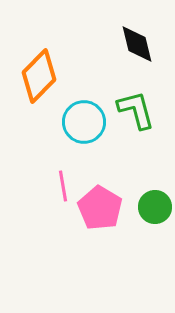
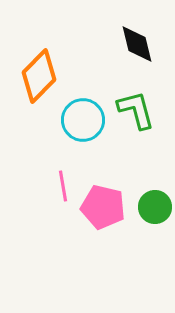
cyan circle: moved 1 px left, 2 px up
pink pentagon: moved 3 px right, 1 px up; rotated 18 degrees counterclockwise
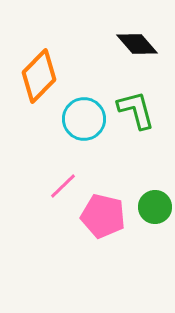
black diamond: rotated 27 degrees counterclockwise
cyan circle: moved 1 px right, 1 px up
pink line: rotated 56 degrees clockwise
pink pentagon: moved 9 px down
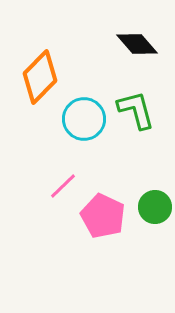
orange diamond: moved 1 px right, 1 px down
pink pentagon: rotated 12 degrees clockwise
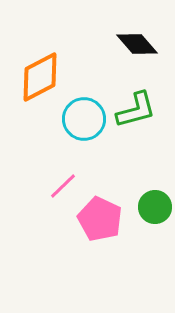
orange diamond: rotated 18 degrees clockwise
green L-shape: rotated 90 degrees clockwise
pink pentagon: moved 3 px left, 3 px down
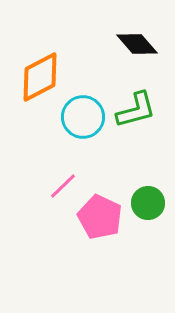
cyan circle: moved 1 px left, 2 px up
green circle: moved 7 px left, 4 px up
pink pentagon: moved 2 px up
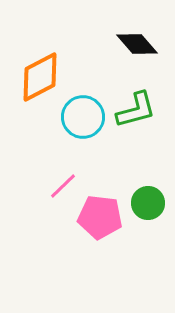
pink pentagon: rotated 18 degrees counterclockwise
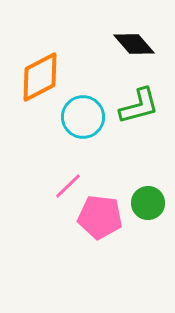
black diamond: moved 3 px left
green L-shape: moved 3 px right, 4 px up
pink line: moved 5 px right
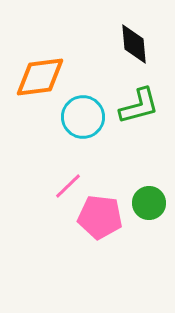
black diamond: rotated 36 degrees clockwise
orange diamond: rotated 20 degrees clockwise
green circle: moved 1 px right
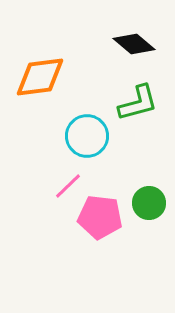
black diamond: rotated 45 degrees counterclockwise
green L-shape: moved 1 px left, 3 px up
cyan circle: moved 4 px right, 19 px down
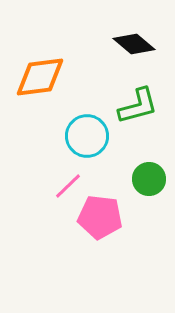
green L-shape: moved 3 px down
green circle: moved 24 px up
